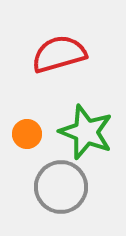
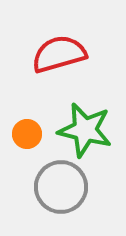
green star: moved 1 px left, 2 px up; rotated 8 degrees counterclockwise
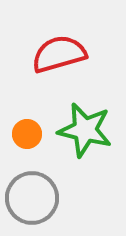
gray circle: moved 29 px left, 11 px down
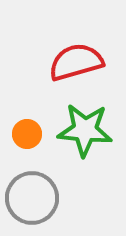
red semicircle: moved 17 px right, 8 px down
green star: rotated 8 degrees counterclockwise
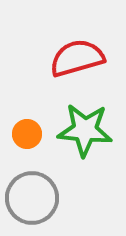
red semicircle: moved 1 px right, 4 px up
